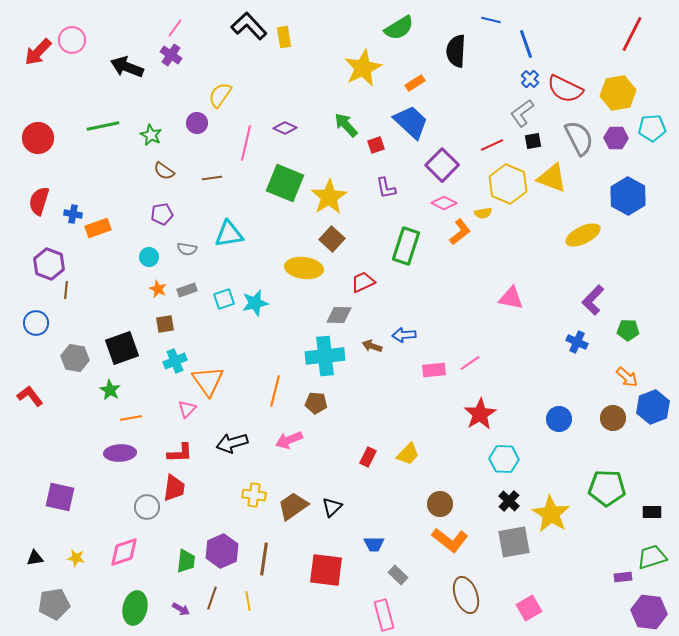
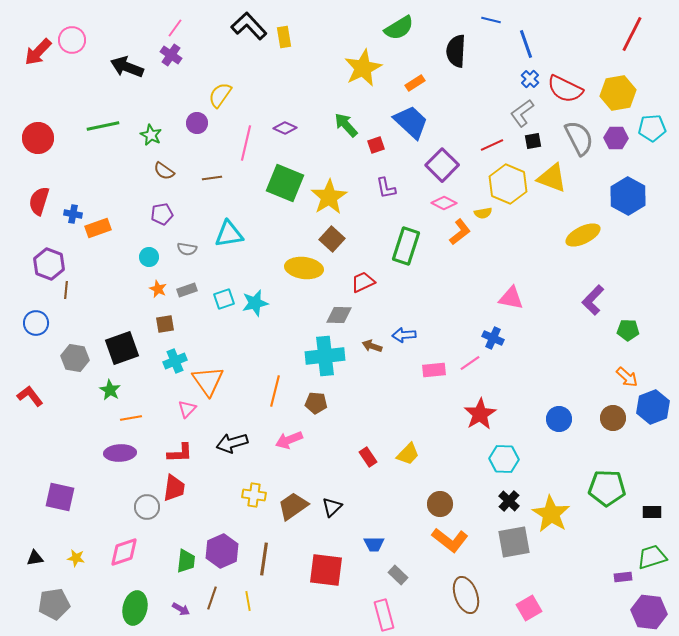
blue cross at (577, 342): moved 84 px left, 4 px up
red rectangle at (368, 457): rotated 60 degrees counterclockwise
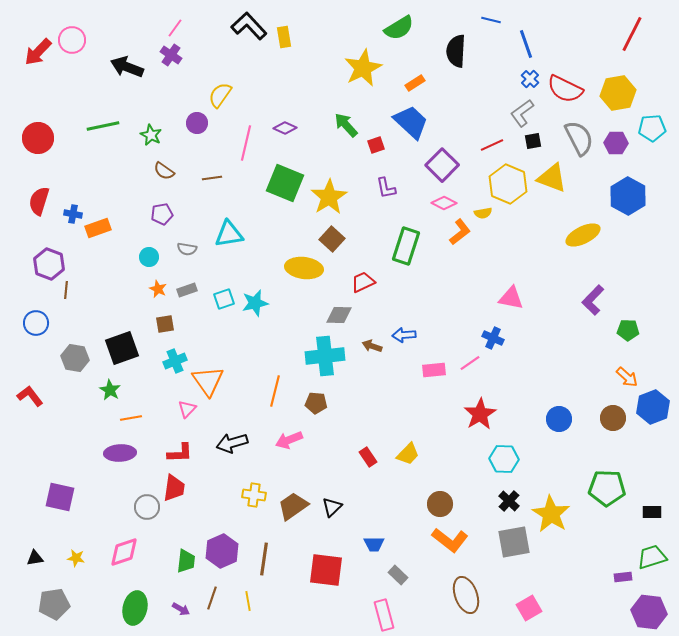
purple hexagon at (616, 138): moved 5 px down
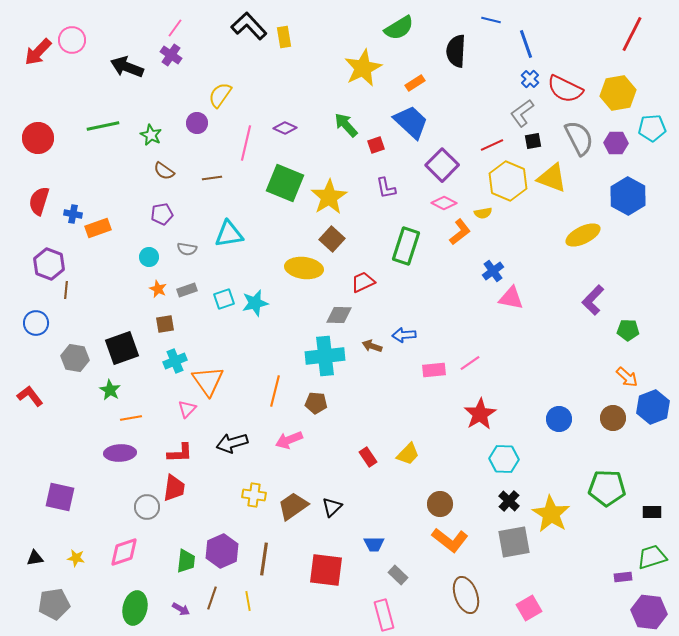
yellow hexagon at (508, 184): moved 3 px up
blue cross at (493, 338): moved 67 px up; rotated 30 degrees clockwise
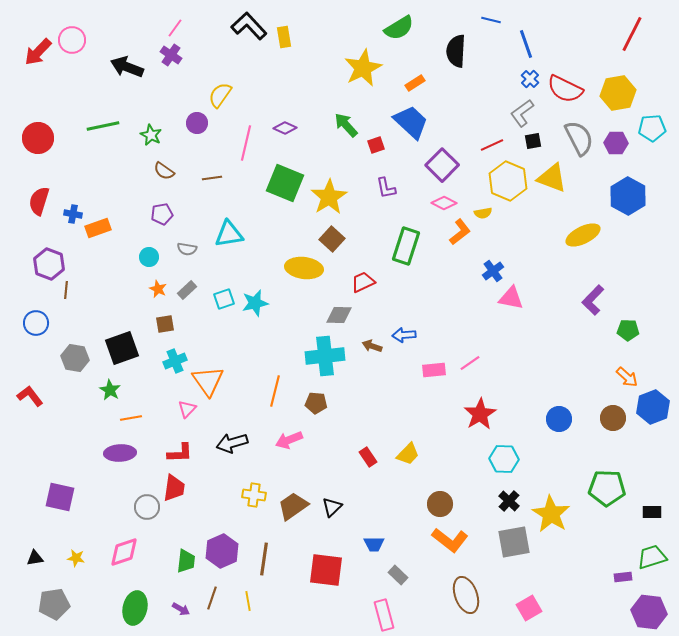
gray rectangle at (187, 290): rotated 24 degrees counterclockwise
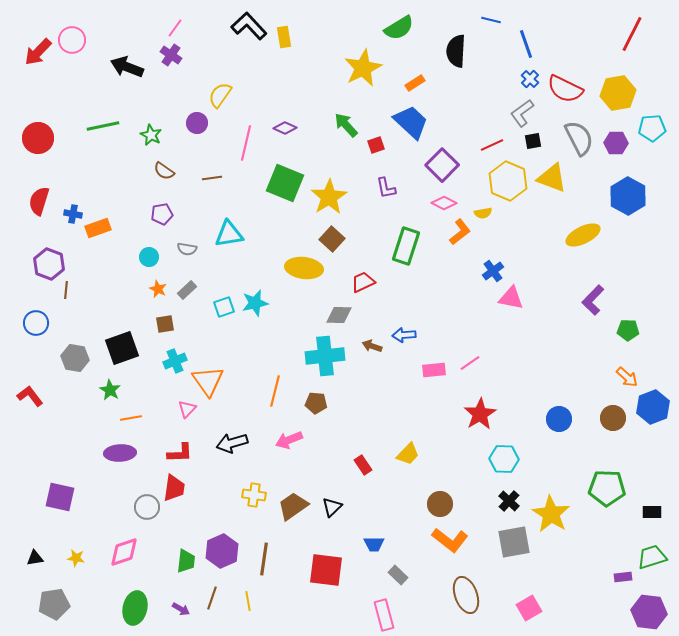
cyan square at (224, 299): moved 8 px down
red rectangle at (368, 457): moved 5 px left, 8 px down
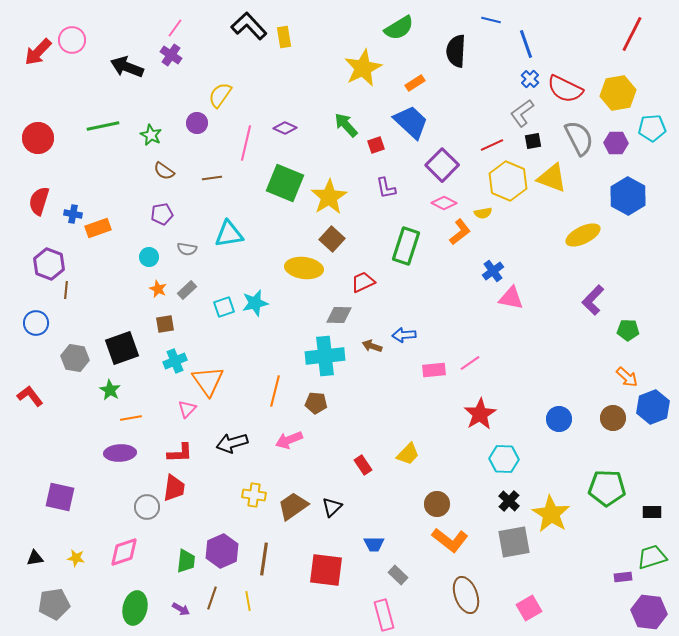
brown circle at (440, 504): moved 3 px left
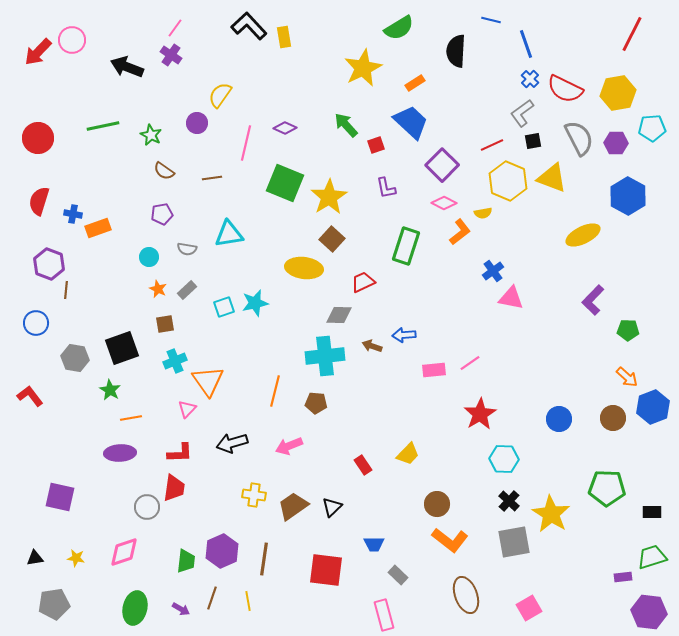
pink arrow at (289, 440): moved 6 px down
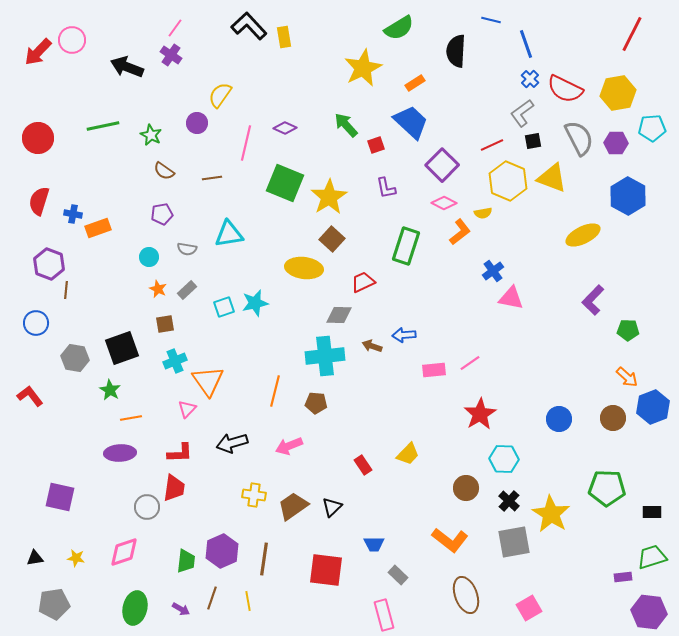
brown circle at (437, 504): moved 29 px right, 16 px up
